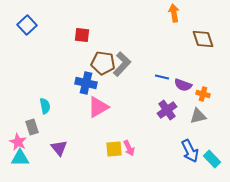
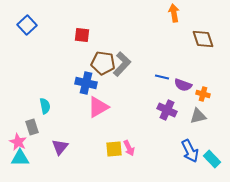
purple cross: rotated 30 degrees counterclockwise
purple triangle: moved 1 px right, 1 px up; rotated 18 degrees clockwise
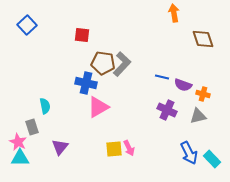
blue arrow: moved 1 px left, 2 px down
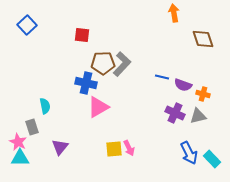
brown pentagon: rotated 10 degrees counterclockwise
purple cross: moved 8 px right, 3 px down
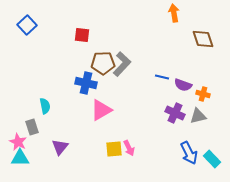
pink triangle: moved 3 px right, 3 px down
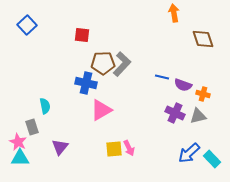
blue arrow: rotated 75 degrees clockwise
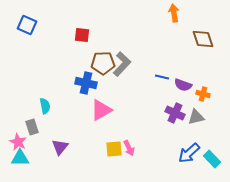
blue square: rotated 24 degrees counterclockwise
gray triangle: moved 2 px left, 1 px down
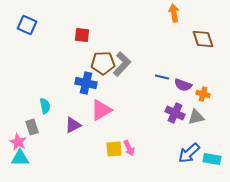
purple triangle: moved 13 px right, 22 px up; rotated 24 degrees clockwise
cyan rectangle: rotated 36 degrees counterclockwise
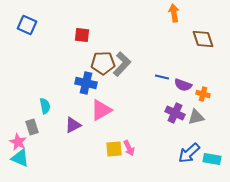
cyan triangle: rotated 24 degrees clockwise
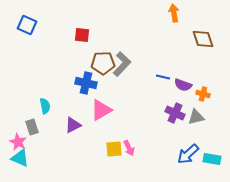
blue line: moved 1 px right
blue arrow: moved 1 px left, 1 px down
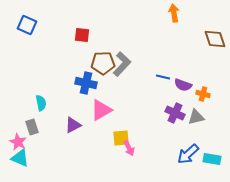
brown diamond: moved 12 px right
cyan semicircle: moved 4 px left, 3 px up
yellow square: moved 7 px right, 11 px up
